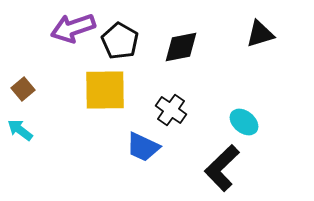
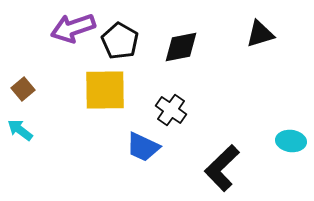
cyan ellipse: moved 47 px right, 19 px down; rotated 32 degrees counterclockwise
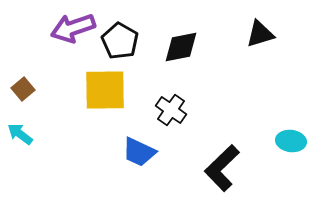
cyan arrow: moved 4 px down
blue trapezoid: moved 4 px left, 5 px down
